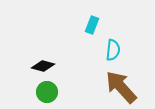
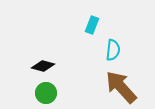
green circle: moved 1 px left, 1 px down
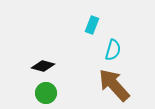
cyan semicircle: rotated 10 degrees clockwise
brown arrow: moved 7 px left, 2 px up
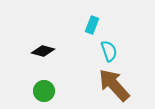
cyan semicircle: moved 4 px left, 1 px down; rotated 35 degrees counterclockwise
black diamond: moved 15 px up
green circle: moved 2 px left, 2 px up
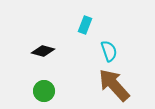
cyan rectangle: moved 7 px left
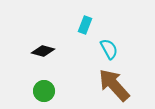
cyan semicircle: moved 2 px up; rotated 10 degrees counterclockwise
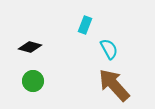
black diamond: moved 13 px left, 4 px up
green circle: moved 11 px left, 10 px up
